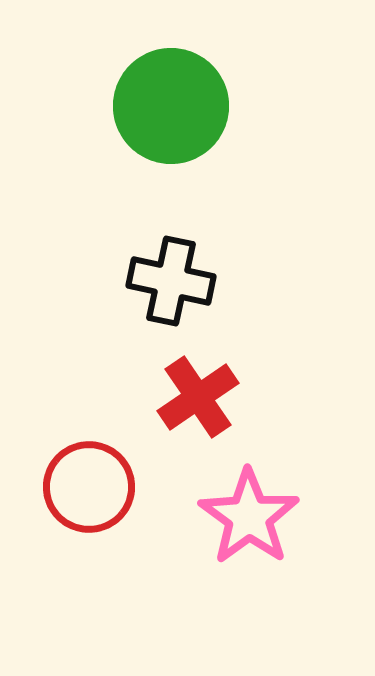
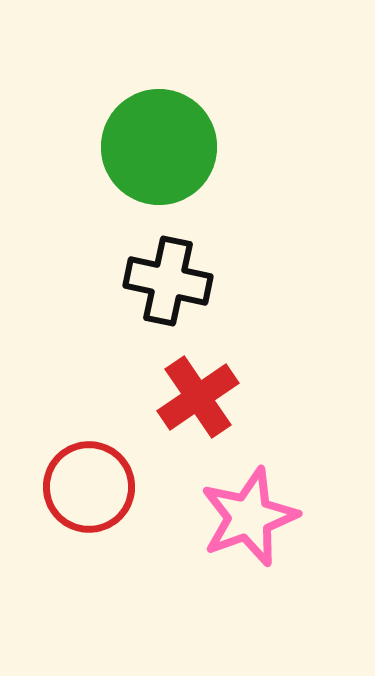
green circle: moved 12 px left, 41 px down
black cross: moved 3 px left
pink star: rotated 16 degrees clockwise
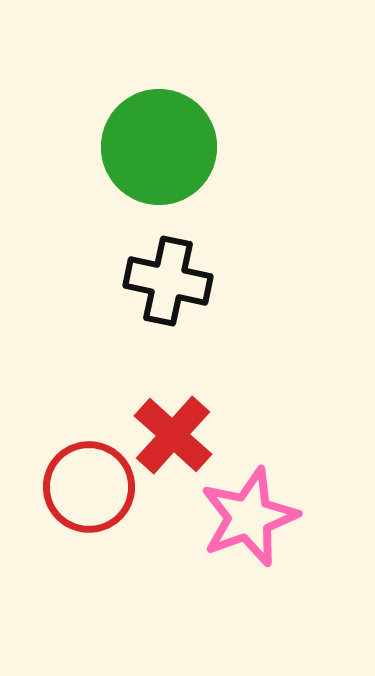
red cross: moved 25 px left, 38 px down; rotated 14 degrees counterclockwise
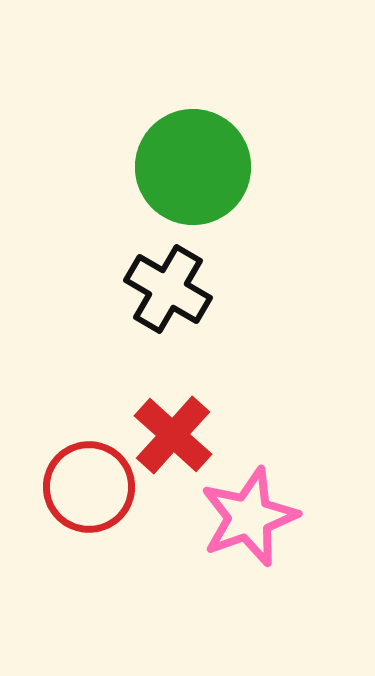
green circle: moved 34 px right, 20 px down
black cross: moved 8 px down; rotated 18 degrees clockwise
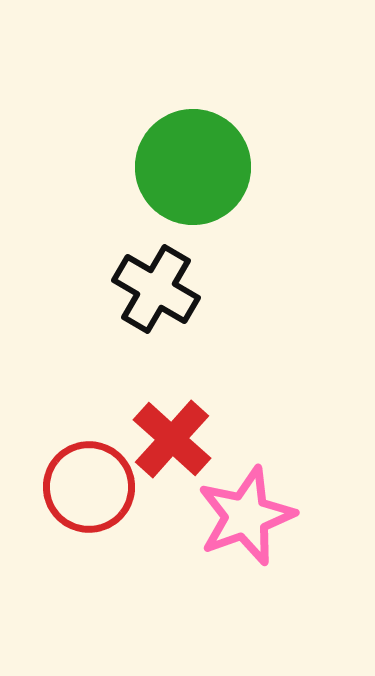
black cross: moved 12 px left
red cross: moved 1 px left, 4 px down
pink star: moved 3 px left, 1 px up
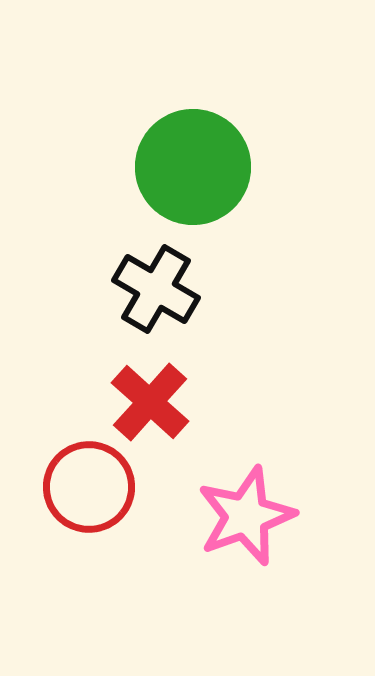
red cross: moved 22 px left, 37 px up
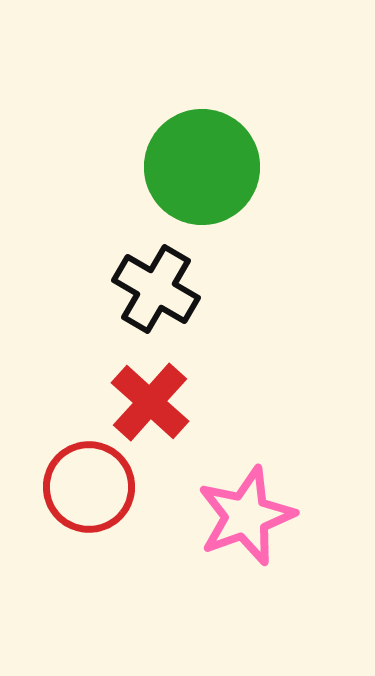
green circle: moved 9 px right
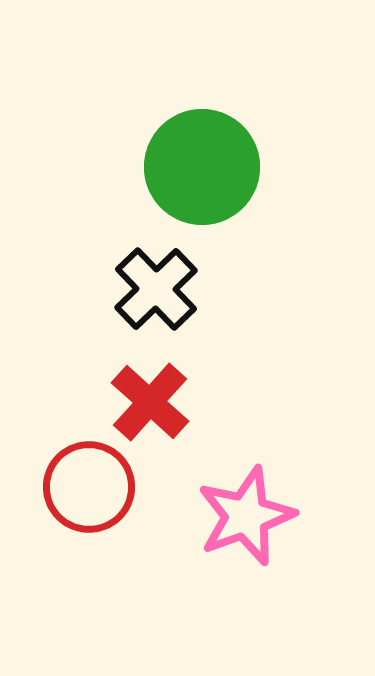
black cross: rotated 16 degrees clockwise
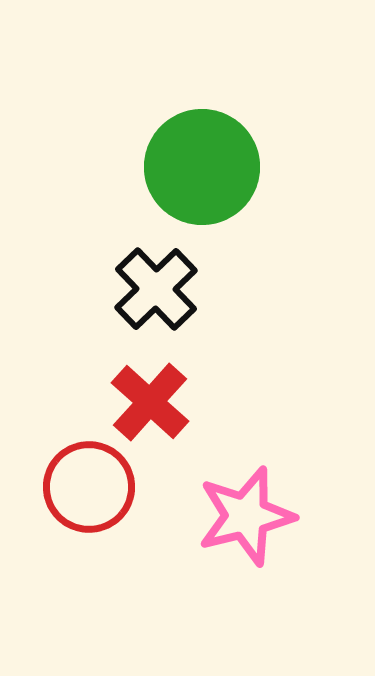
pink star: rotated 6 degrees clockwise
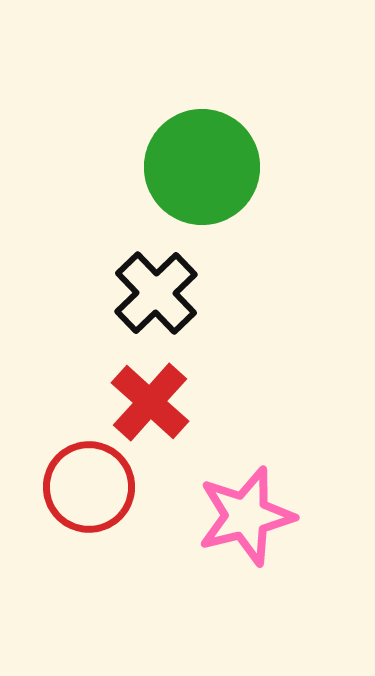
black cross: moved 4 px down
